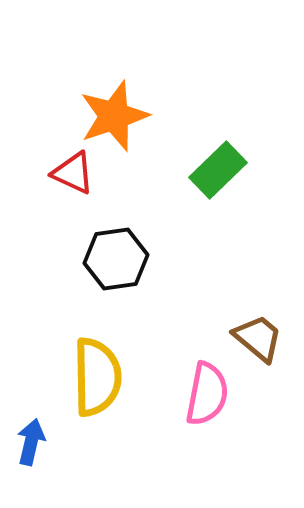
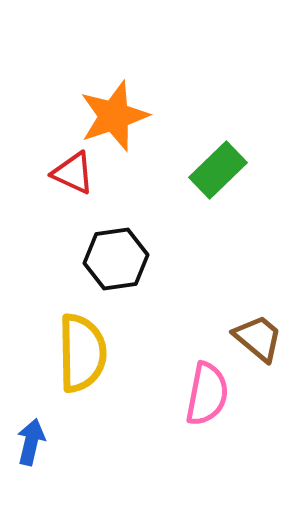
yellow semicircle: moved 15 px left, 24 px up
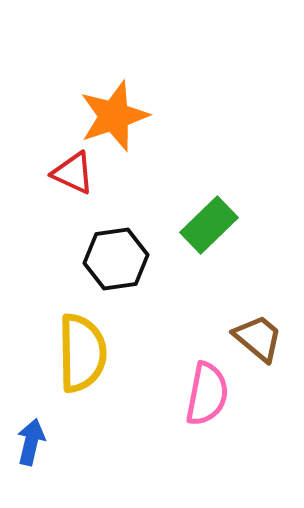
green rectangle: moved 9 px left, 55 px down
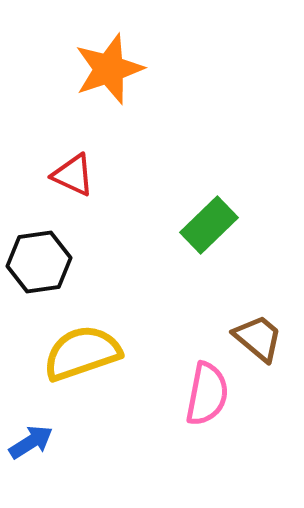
orange star: moved 5 px left, 47 px up
red triangle: moved 2 px down
black hexagon: moved 77 px left, 3 px down
yellow semicircle: rotated 108 degrees counterclockwise
blue arrow: rotated 45 degrees clockwise
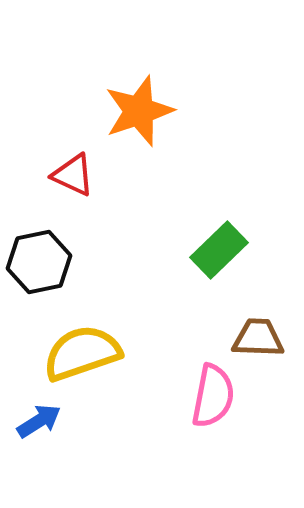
orange star: moved 30 px right, 42 px down
green rectangle: moved 10 px right, 25 px down
black hexagon: rotated 4 degrees counterclockwise
brown trapezoid: rotated 38 degrees counterclockwise
pink semicircle: moved 6 px right, 2 px down
blue arrow: moved 8 px right, 21 px up
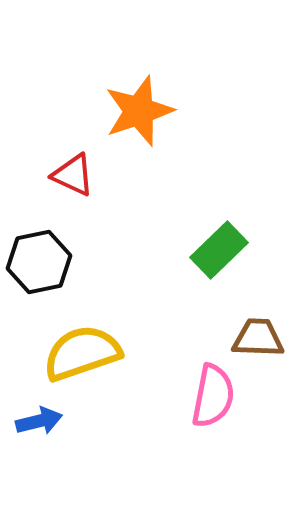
blue arrow: rotated 18 degrees clockwise
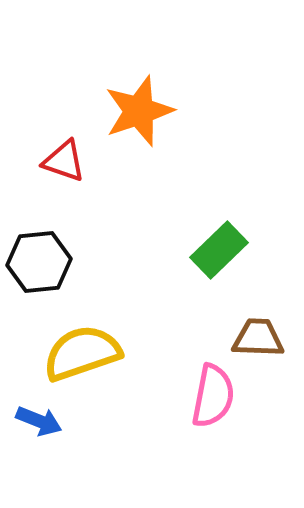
red triangle: moved 9 px left, 14 px up; rotated 6 degrees counterclockwise
black hexagon: rotated 6 degrees clockwise
blue arrow: rotated 36 degrees clockwise
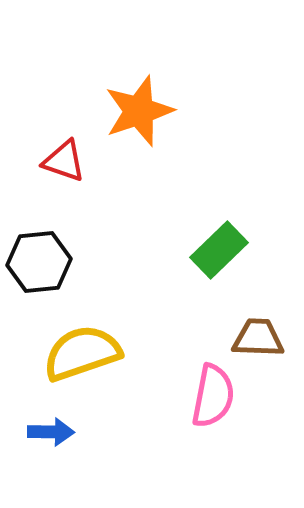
blue arrow: moved 12 px right, 11 px down; rotated 21 degrees counterclockwise
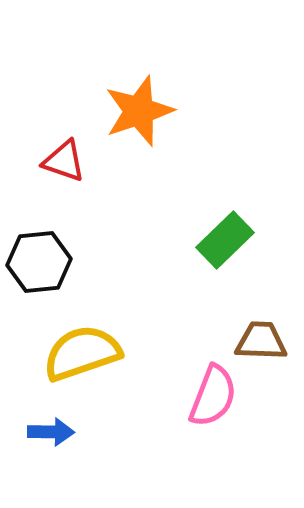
green rectangle: moved 6 px right, 10 px up
brown trapezoid: moved 3 px right, 3 px down
pink semicircle: rotated 10 degrees clockwise
